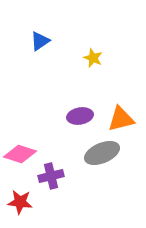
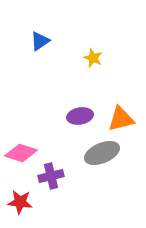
pink diamond: moved 1 px right, 1 px up
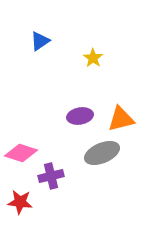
yellow star: rotated 12 degrees clockwise
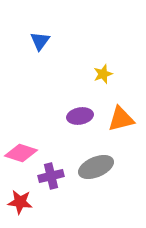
blue triangle: rotated 20 degrees counterclockwise
yellow star: moved 10 px right, 16 px down; rotated 18 degrees clockwise
gray ellipse: moved 6 px left, 14 px down
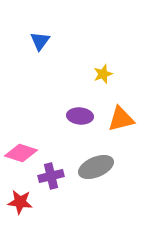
purple ellipse: rotated 15 degrees clockwise
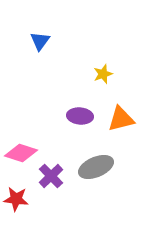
purple cross: rotated 30 degrees counterclockwise
red star: moved 4 px left, 3 px up
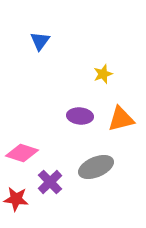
pink diamond: moved 1 px right
purple cross: moved 1 px left, 6 px down
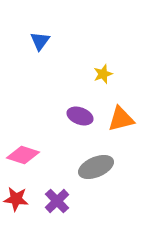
purple ellipse: rotated 15 degrees clockwise
pink diamond: moved 1 px right, 2 px down
purple cross: moved 7 px right, 19 px down
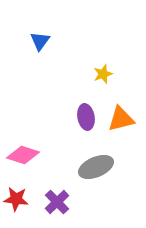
purple ellipse: moved 6 px right, 1 px down; rotated 60 degrees clockwise
purple cross: moved 1 px down
